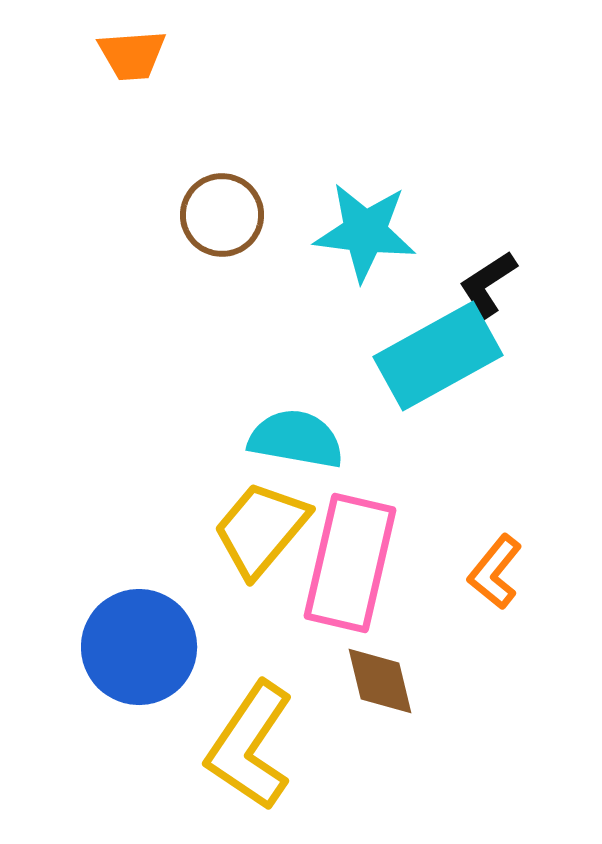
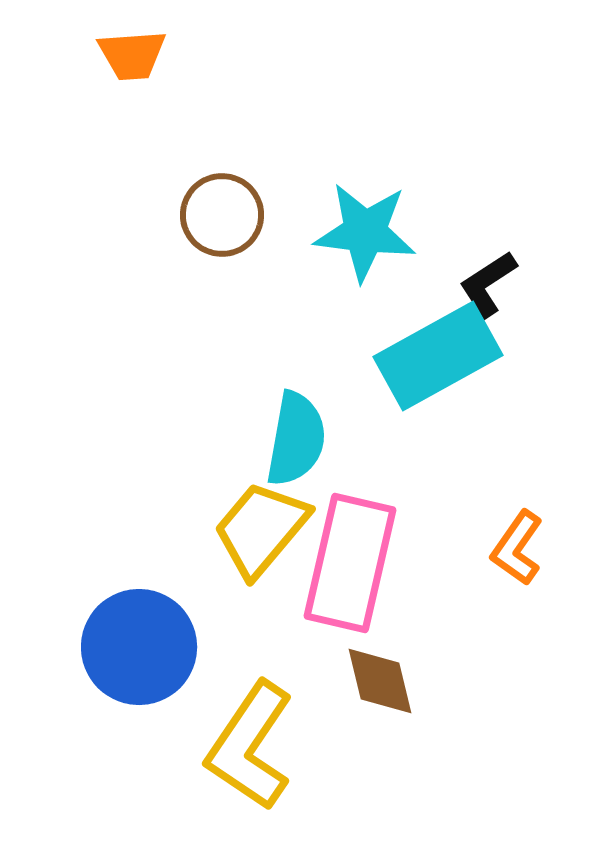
cyan semicircle: rotated 90 degrees clockwise
orange L-shape: moved 22 px right, 24 px up; rotated 4 degrees counterclockwise
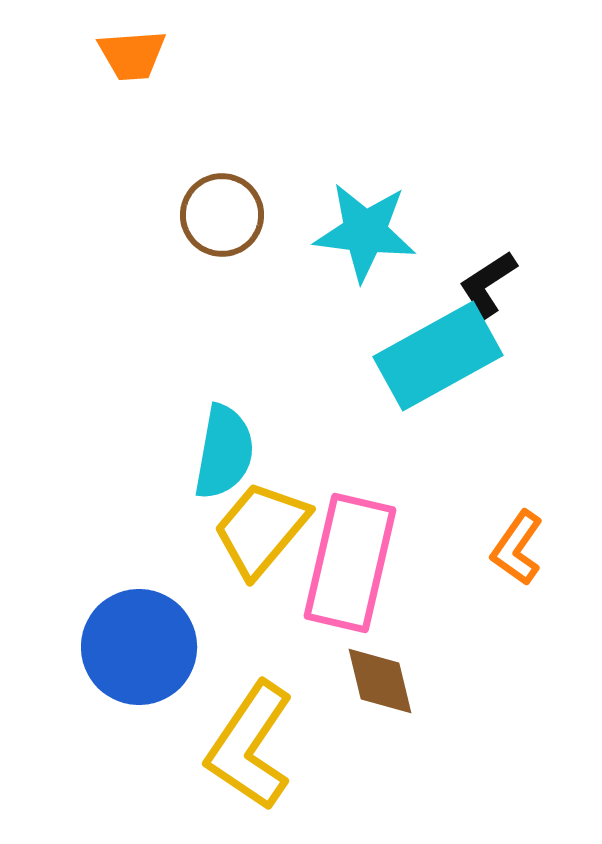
cyan semicircle: moved 72 px left, 13 px down
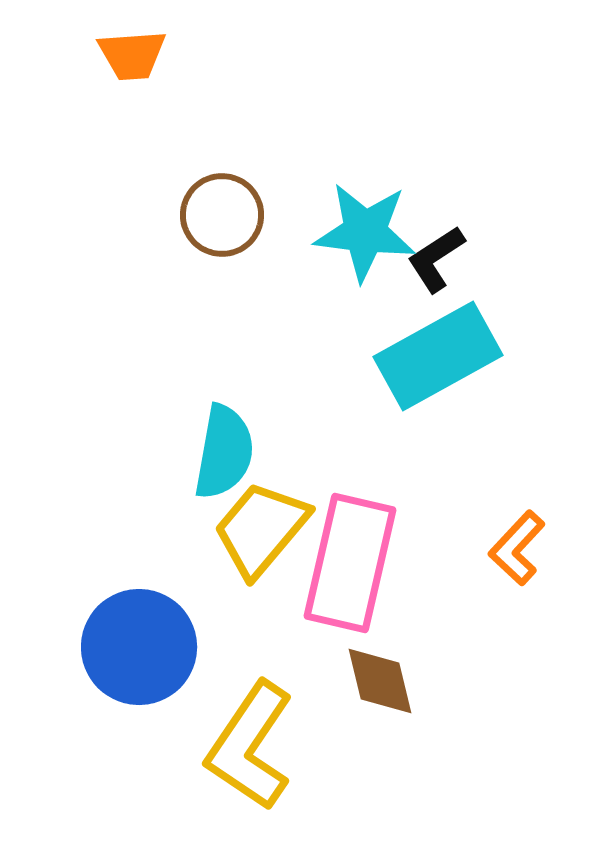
black L-shape: moved 52 px left, 25 px up
orange L-shape: rotated 8 degrees clockwise
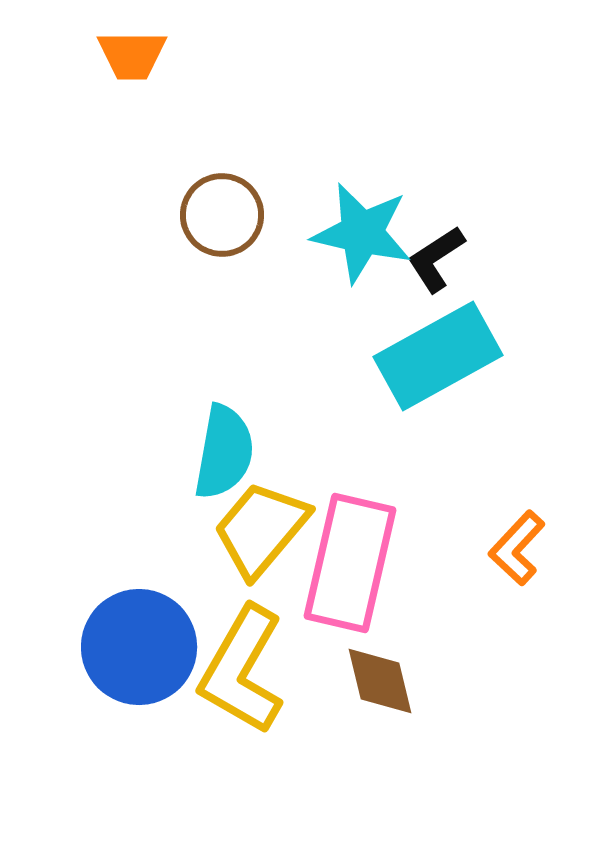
orange trapezoid: rotated 4 degrees clockwise
cyan star: moved 3 px left, 1 px down; rotated 6 degrees clockwise
yellow L-shape: moved 8 px left, 76 px up; rotated 4 degrees counterclockwise
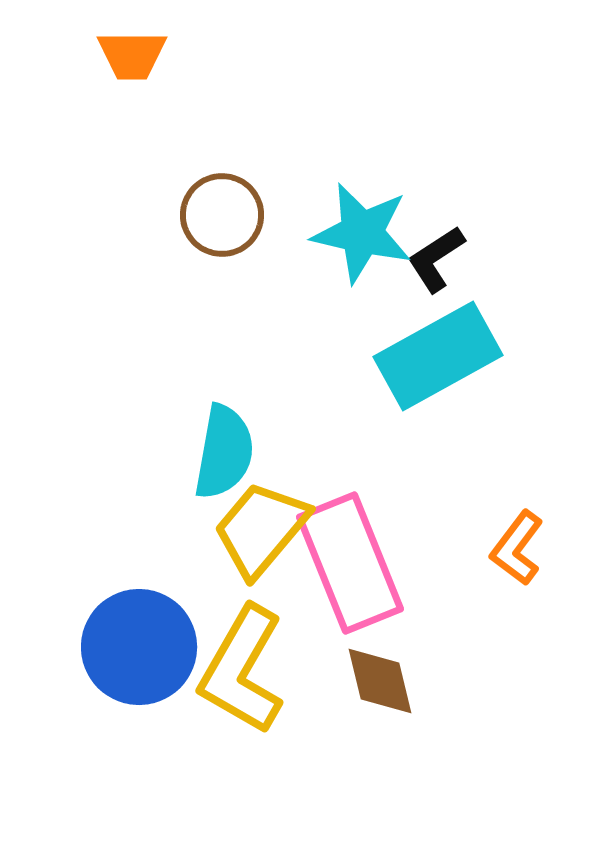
orange L-shape: rotated 6 degrees counterclockwise
pink rectangle: rotated 35 degrees counterclockwise
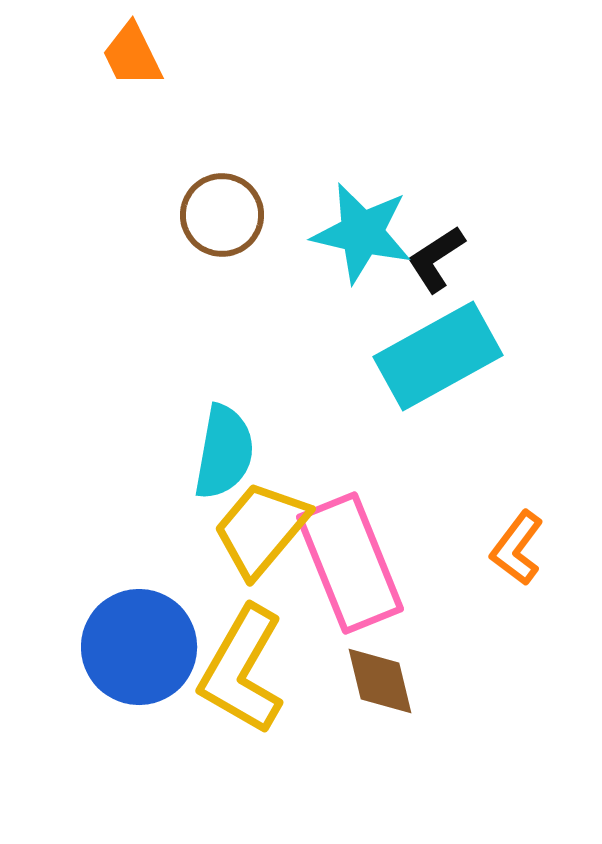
orange trapezoid: rotated 64 degrees clockwise
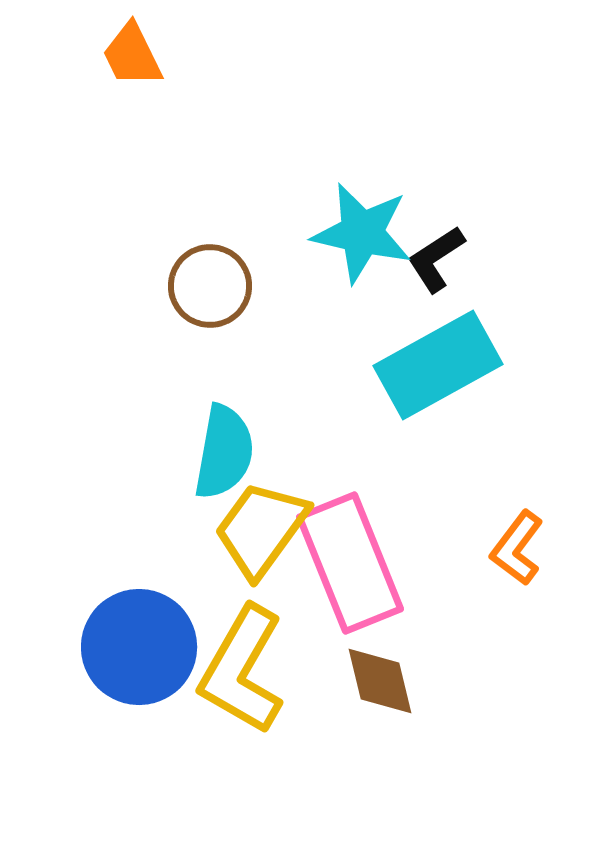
brown circle: moved 12 px left, 71 px down
cyan rectangle: moved 9 px down
yellow trapezoid: rotated 4 degrees counterclockwise
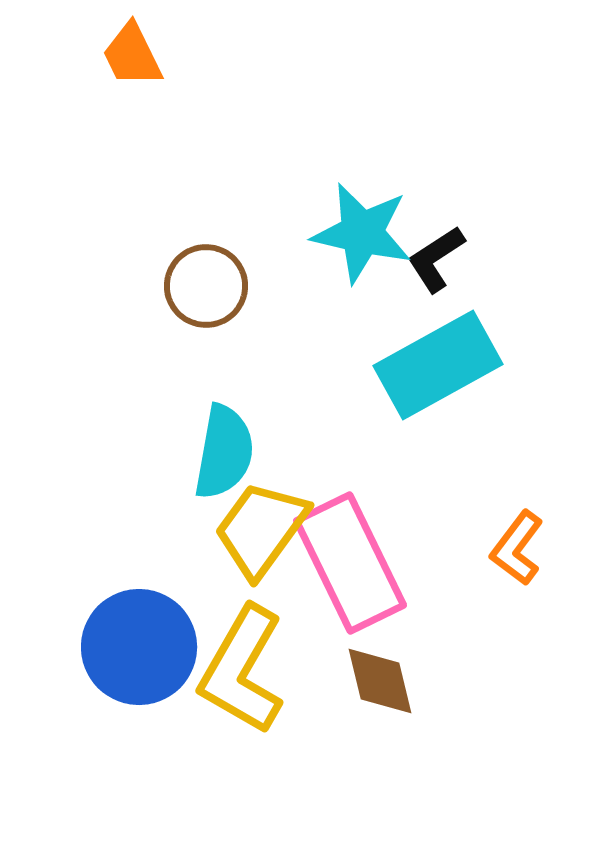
brown circle: moved 4 px left
pink rectangle: rotated 4 degrees counterclockwise
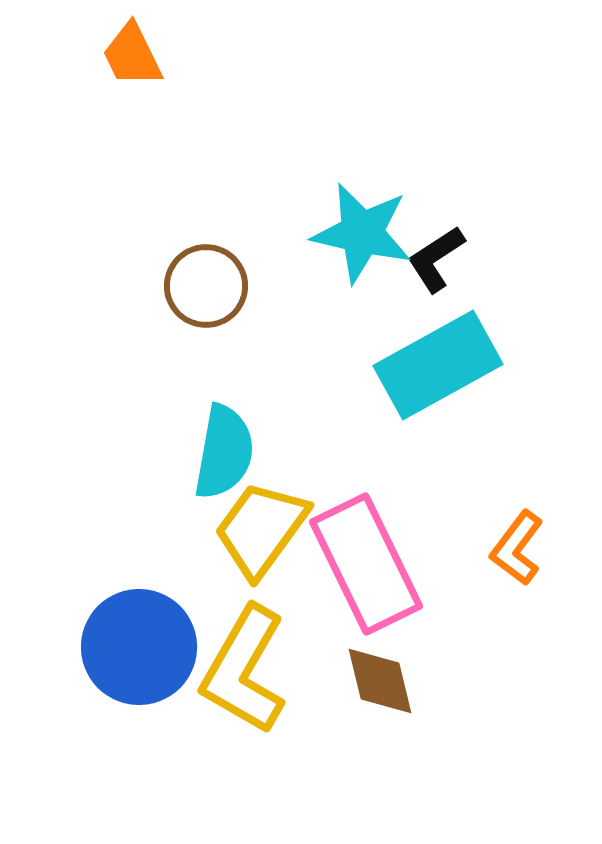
pink rectangle: moved 16 px right, 1 px down
yellow L-shape: moved 2 px right
